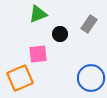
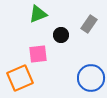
black circle: moved 1 px right, 1 px down
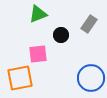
orange square: rotated 12 degrees clockwise
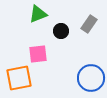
black circle: moved 4 px up
orange square: moved 1 px left
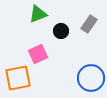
pink square: rotated 18 degrees counterclockwise
orange square: moved 1 px left
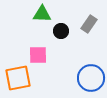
green triangle: moved 4 px right; rotated 24 degrees clockwise
pink square: moved 1 px down; rotated 24 degrees clockwise
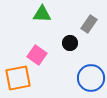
black circle: moved 9 px right, 12 px down
pink square: moved 1 px left; rotated 36 degrees clockwise
